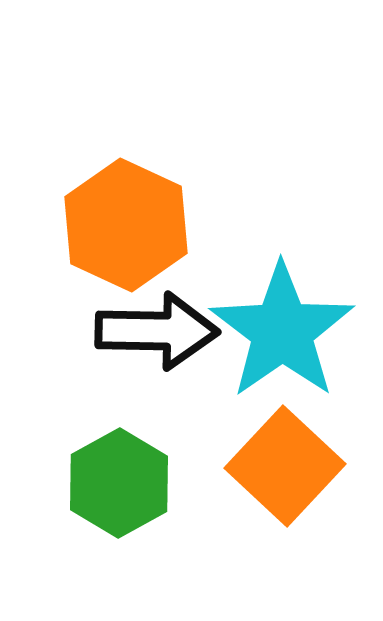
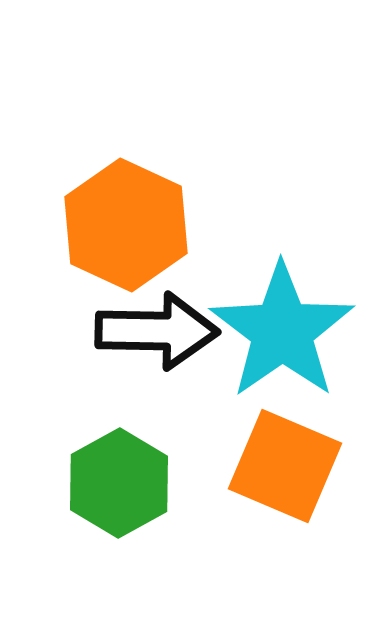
orange square: rotated 20 degrees counterclockwise
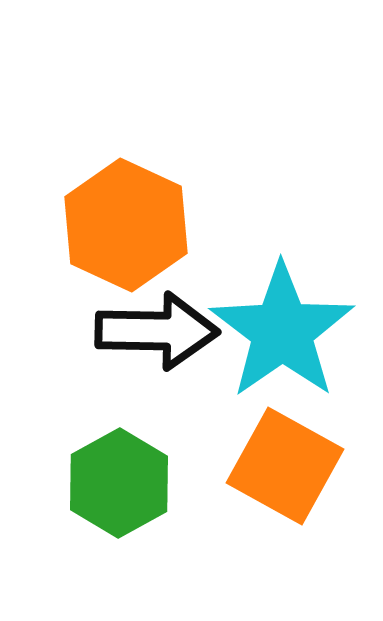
orange square: rotated 6 degrees clockwise
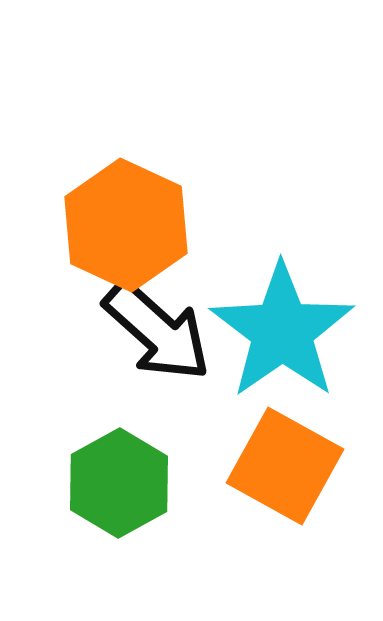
black arrow: rotated 41 degrees clockwise
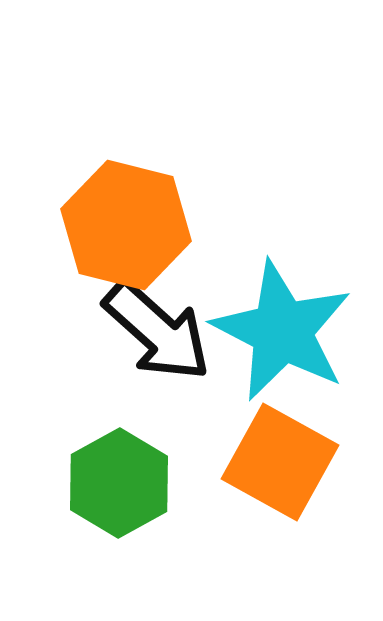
orange hexagon: rotated 11 degrees counterclockwise
cyan star: rotated 10 degrees counterclockwise
orange square: moved 5 px left, 4 px up
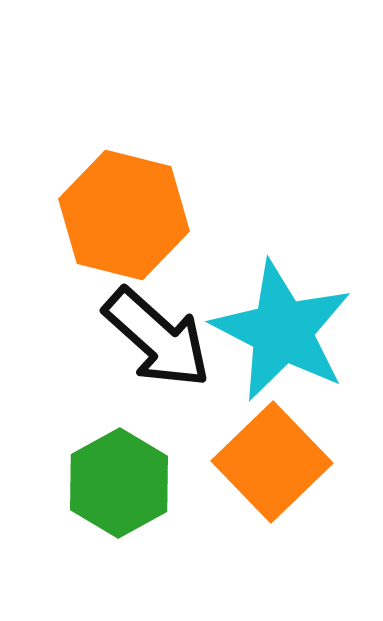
orange hexagon: moved 2 px left, 10 px up
black arrow: moved 7 px down
orange square: moved 8 px left; rotated 17 degrees clockwise
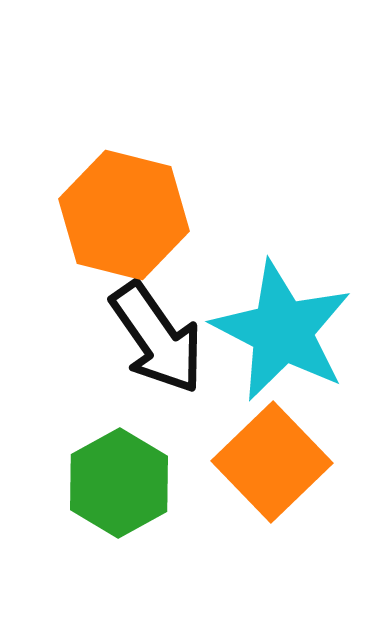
black arrow: rotated 13 degrees clockwise
